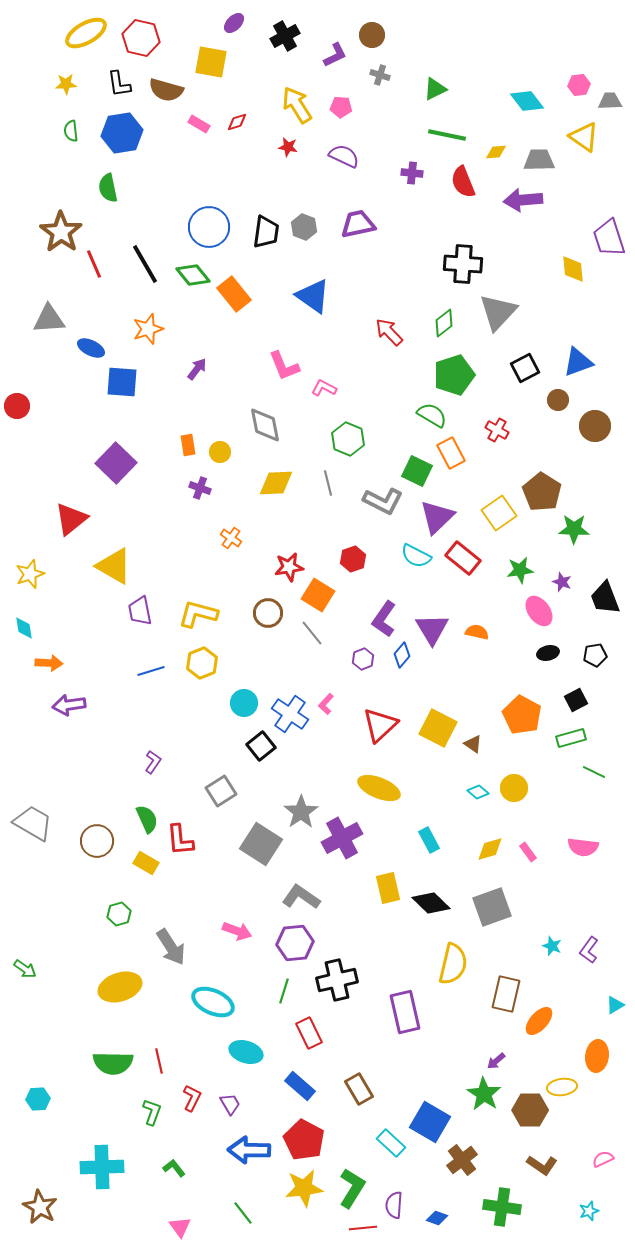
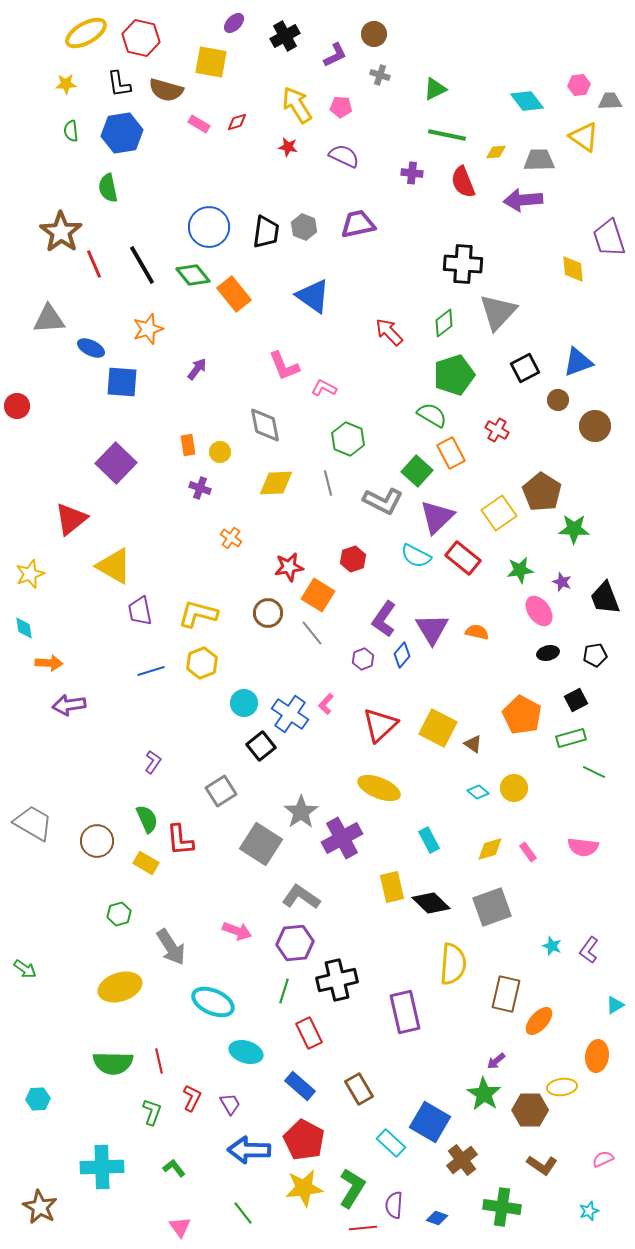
brown circle at (372, 35): moved 2 px right, 1 px up
black line at (145, 264): moved 3 px left, 1 px down
green square at (417, 471): rotated 16 degrees clockwise
yellow rectangle at (388, 888): moved 4 px right, 1 px up
yellow semicircle at (453, 964): rotated 9 degrees counterclockwise
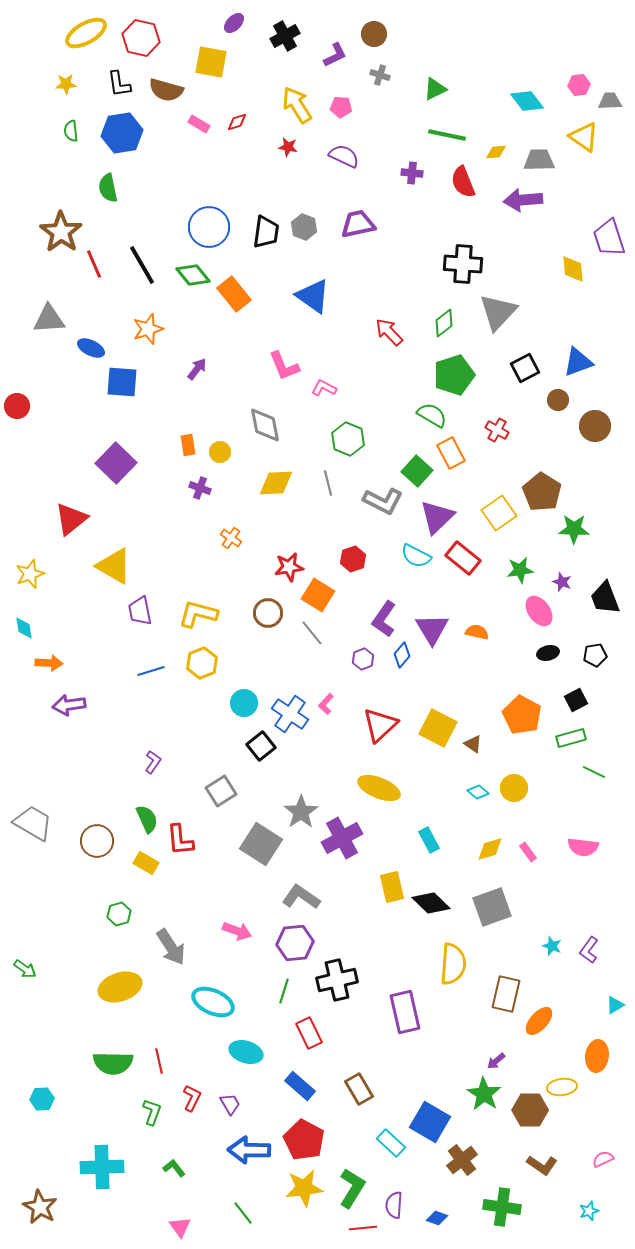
cyan hexagon at (38, 1099): moved 4 px right
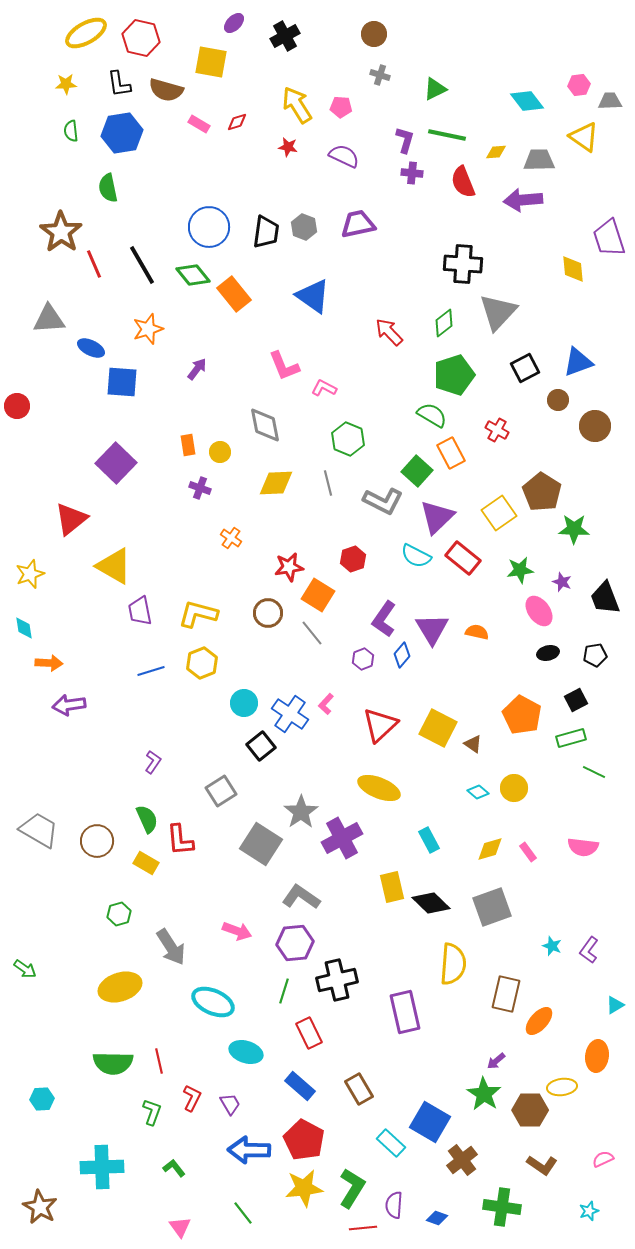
purple L-shape at (335, 55): moved 70 px right, 85 px down; rotated 48 degrees counterclockwise
gray trapezoid at (33, 823): moved 6 px right, 7 px down
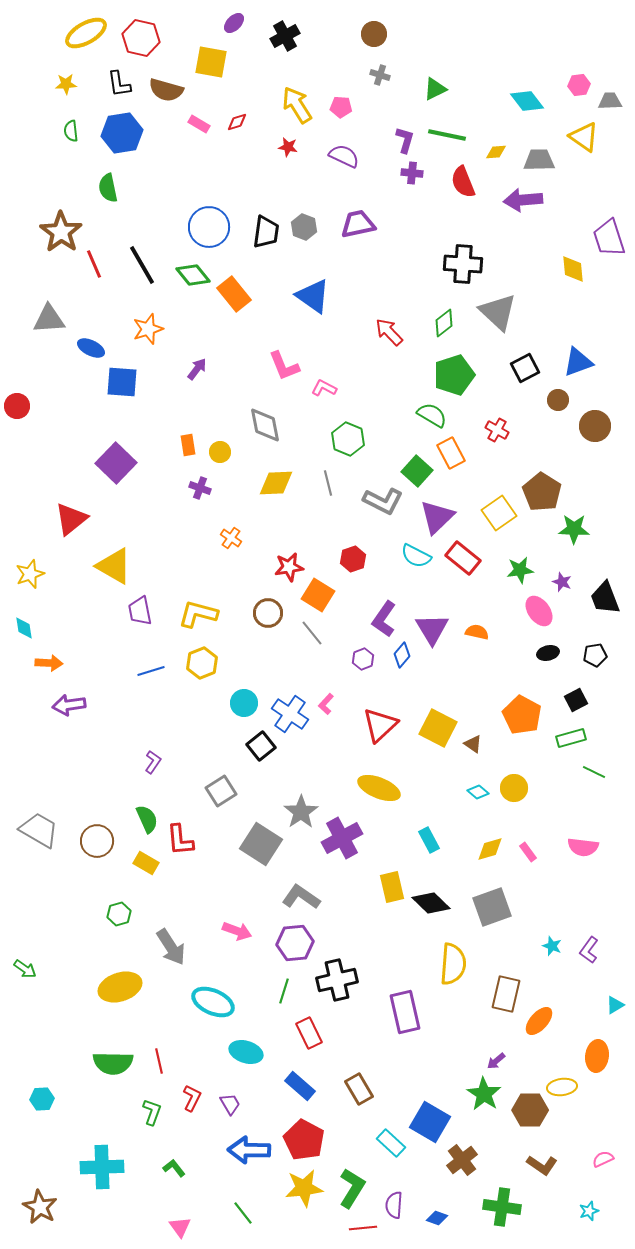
gray triangle at (498, 312): rotated 30 degrees counterclockwise
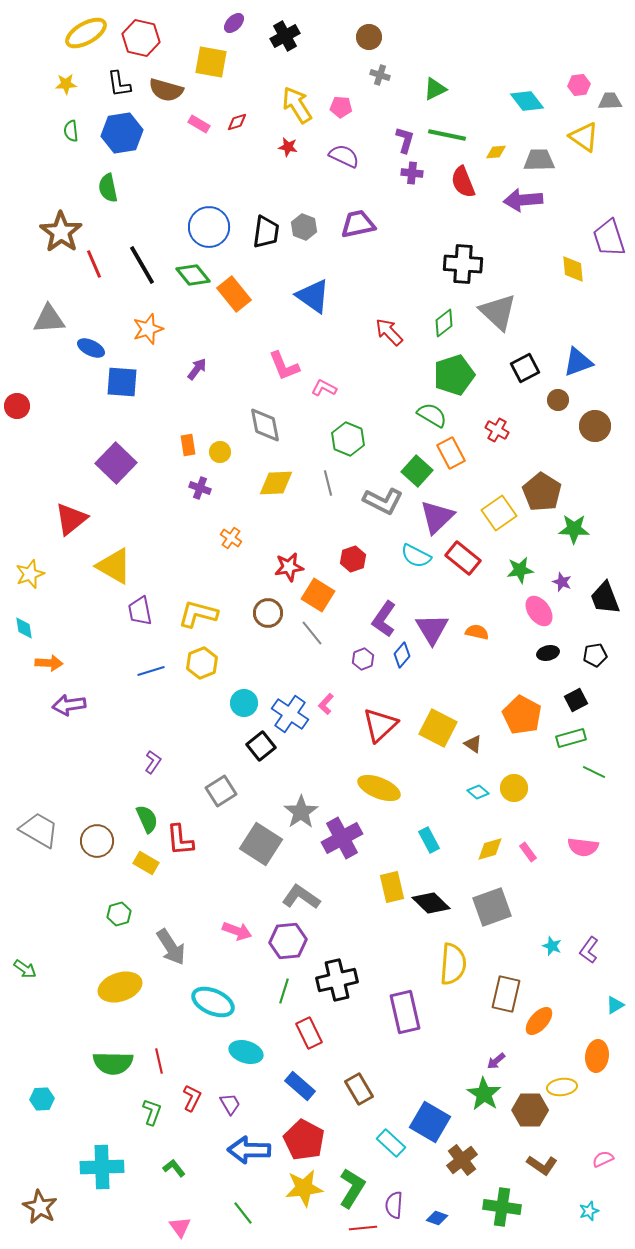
brown circle at (374, 34): moved 5 px left, 3 px down
purple hexagon at (295, 943): moved 7 px left, 2 px up
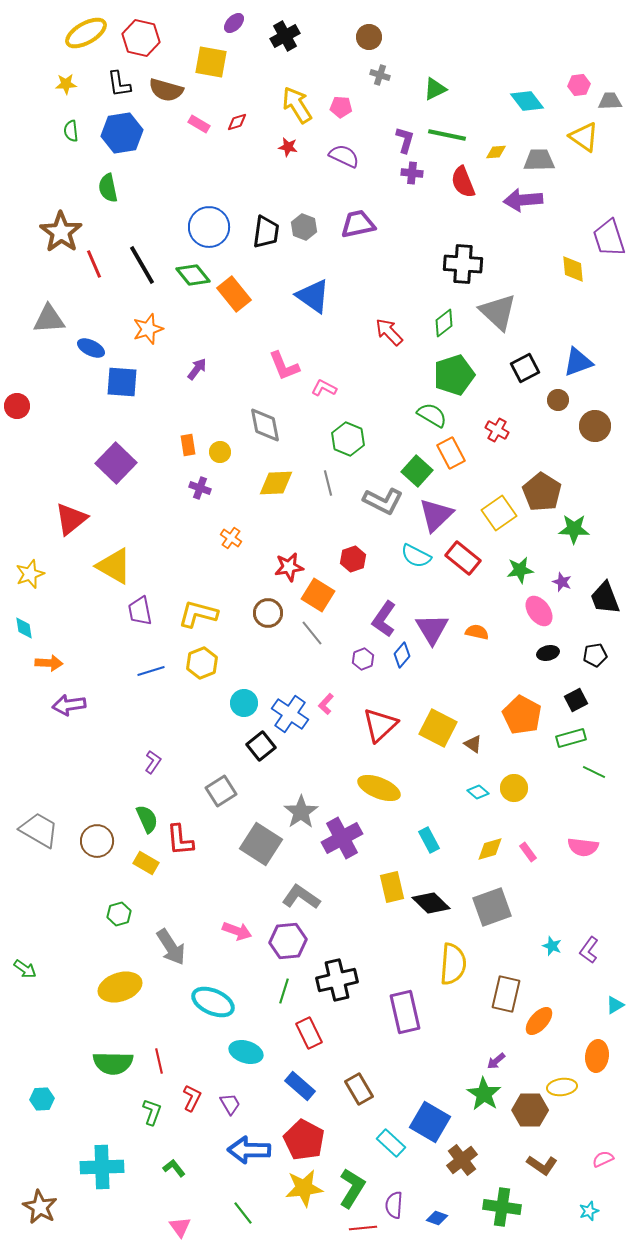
purple triangle at (437, 517): moved 1 px left, 2 px up
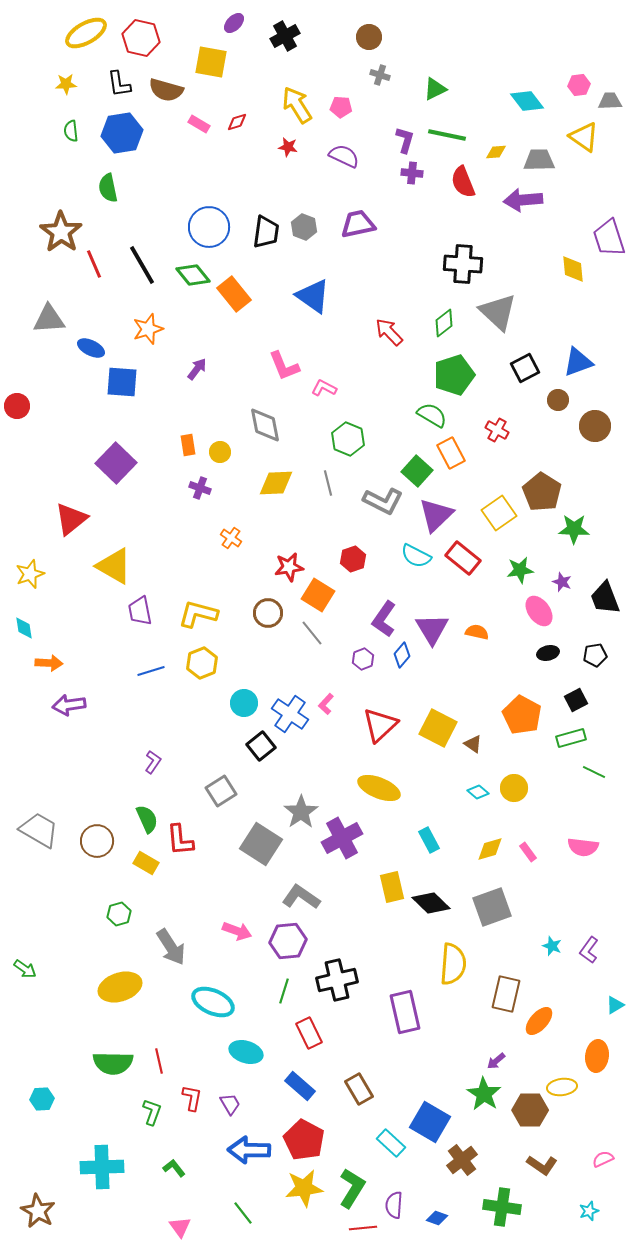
red L-shape at (192, 1098): rotated 16 degrees counterclockwise
brown star at (40, 1207): moved 2 px left, 4 px down
